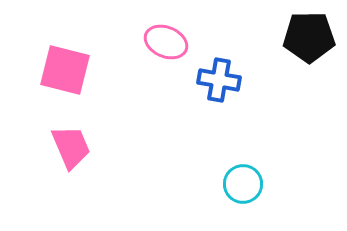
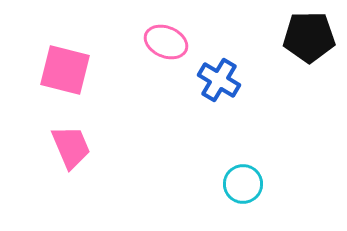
blue cross: rotated 21 degrees clockwise
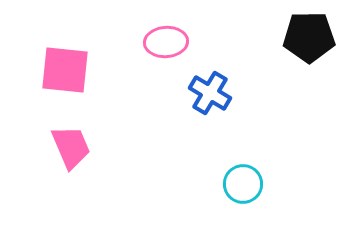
pink ellipse: rotated 27 degrees counterclockwise
pink square: rotated 8 degrees counterclockwise
blue cross: moved 9 px left, 13 px down
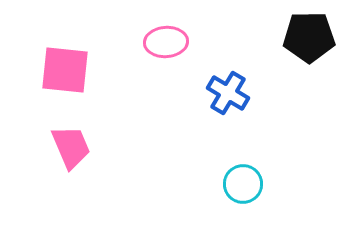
blue cross: moved 18 px right
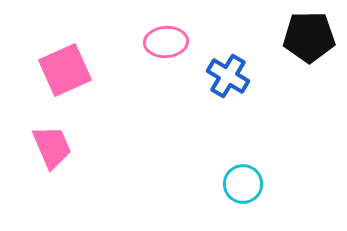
pink square: rotated 30 degrees counterclockwise
blue cross: moved 17 px up
pink trapezoid: moved 19 px left
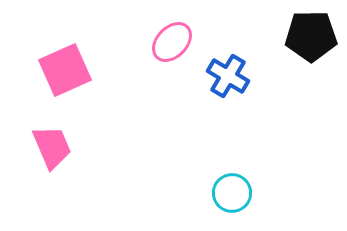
black pentagon: moved 2 px right, 1 px up
pink ellipse: moved 6 px right; rotated 42 degrees counterclockwise
cyan circle: moved 11 px left, 9 px down
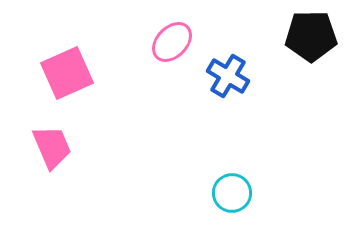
pink square: moved 2 px right, 3 px down
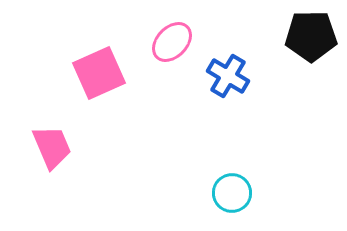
pink square: moved 32 px right
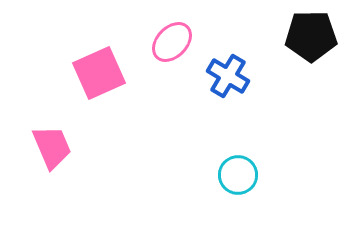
cyan circle: moved 6 px right, 18 px up
